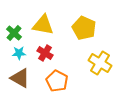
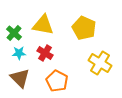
brown triangle: rotated 15 degrees clockwise
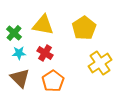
yellow pentagon: rotated 15 degrees clockwise
yellow cross: rotated 25 degrees clockwise
orange pentagon: moved 4 px left; rotated 10 degrees clockwise
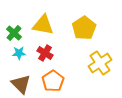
brown triangle: moved 1 px right, 6 px down
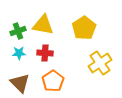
green cross: moved 4 px right, 2 px up; rotated 28 degrees clockwise
red cross: rotated 28 degrees counterclockwise
brown triangle: moved 1 px left, 1 px up
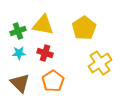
red cross: rotated 14 degrees clockwise
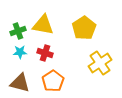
cyan star: moved 1 px right, 1 px up
brown triangle: rotated 30 degrees counterclockwise
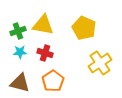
yellow pentagon: rotated 15 degrees counterclockwise
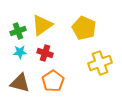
yellow triangle: moved 1 px left; rotated 45 degrees counterclockwise
yellow cross: rotated 15 degrees clockwise
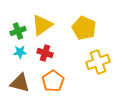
yellow cross: moved 2 px left, 1 px up
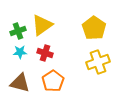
yellow pentagon: moved 10 px right; rotated 10 degrees clockwise
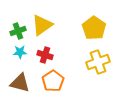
red cross: moved 2 px down
